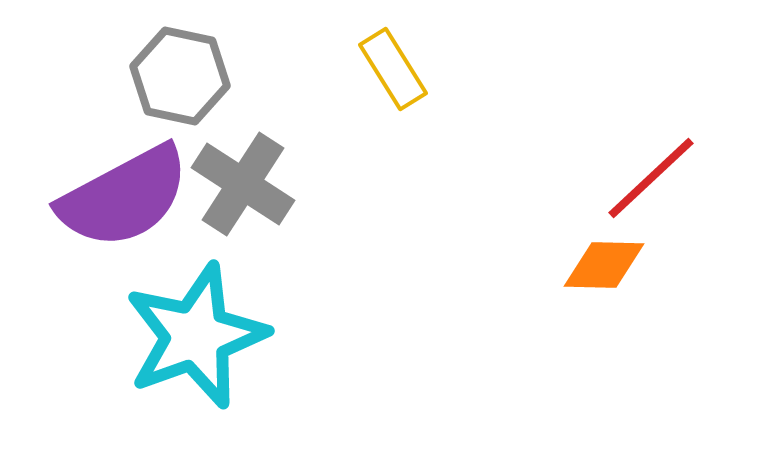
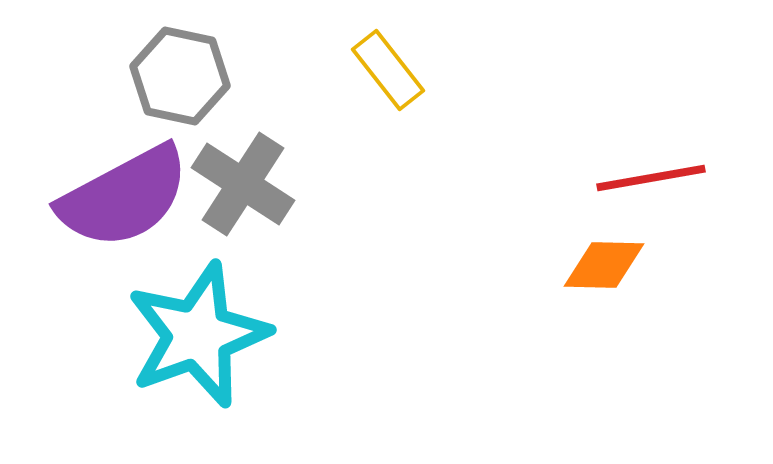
yellow rectangle: moved 5 px left, 1 px down; rotated 6 degrees counterclockwise
red line: rotated 33 degrees clockwise
cyan star: moved 2 px right, 1 px up
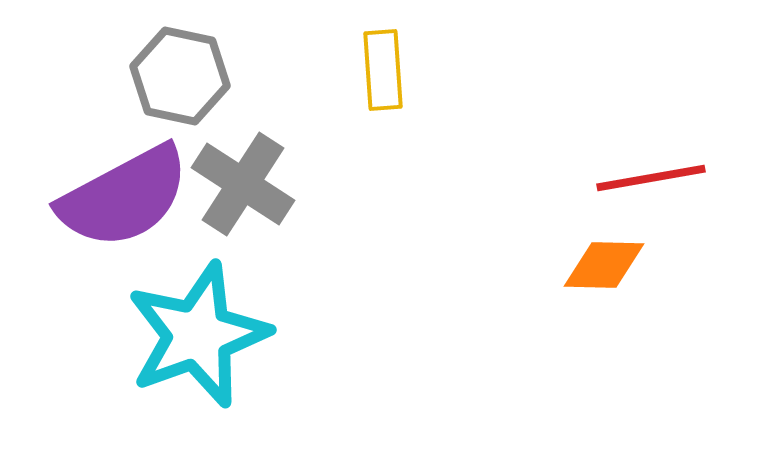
yellow rectangle: moved 5 px left; rotated 34 degrees clockwise
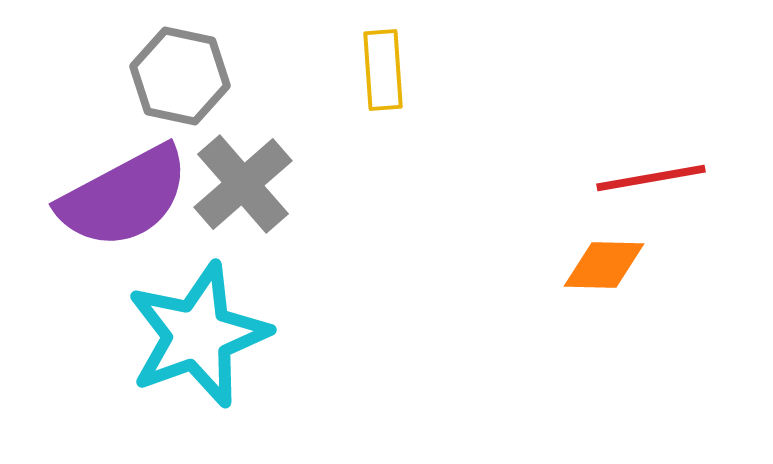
gray cross: rotated 16 degrees clockwise
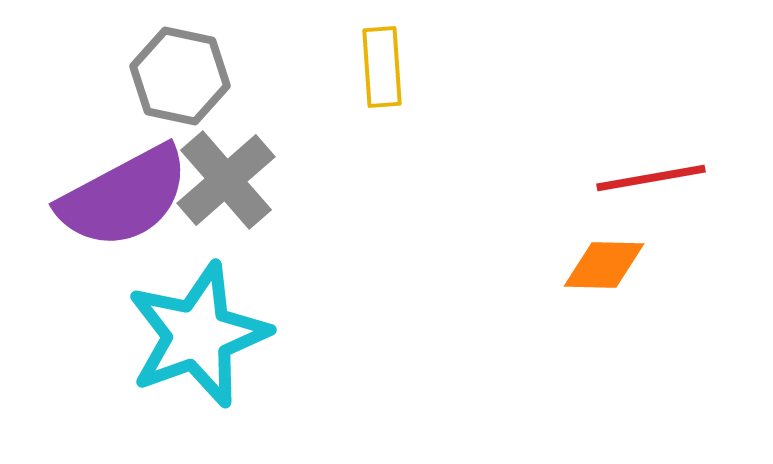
yellow rectangle: moved 1 px left, 3 px up
gray cross: moved 17 px left, 4 px up
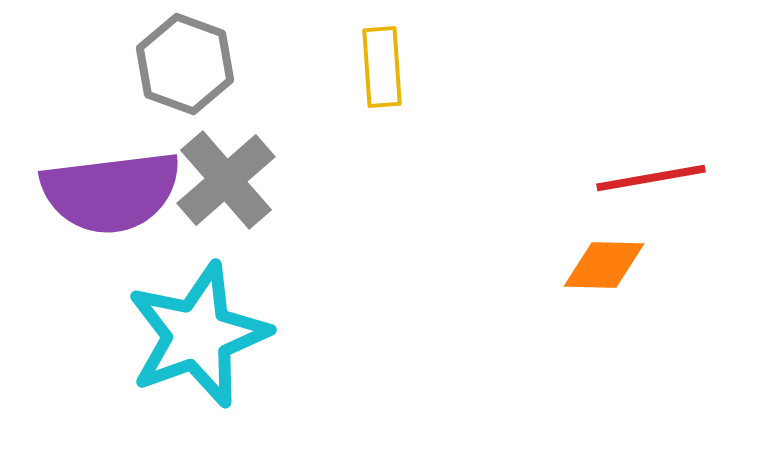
gray hexagon: moved 5 px right, 12 px up; rotated 8 degrees clockwise
purple semicircle: moved 13 px left, 5 px up; rotated 21 degrees clockwise
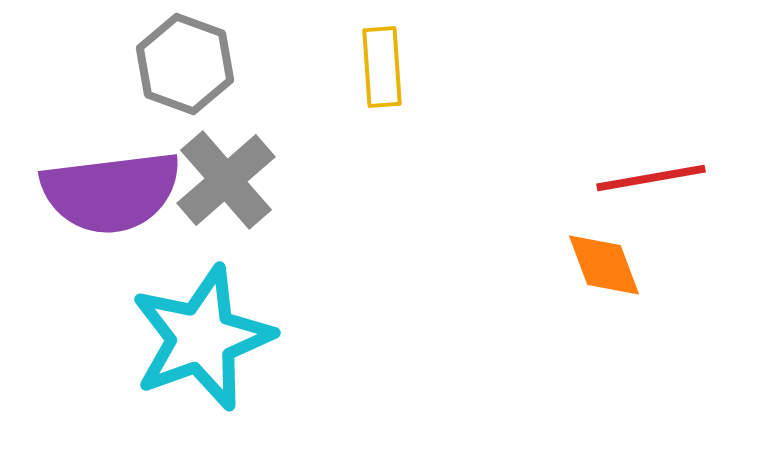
orange diamond: rotated 68 degrees clockwise
cyan star: moved 4 px right, 3 px down
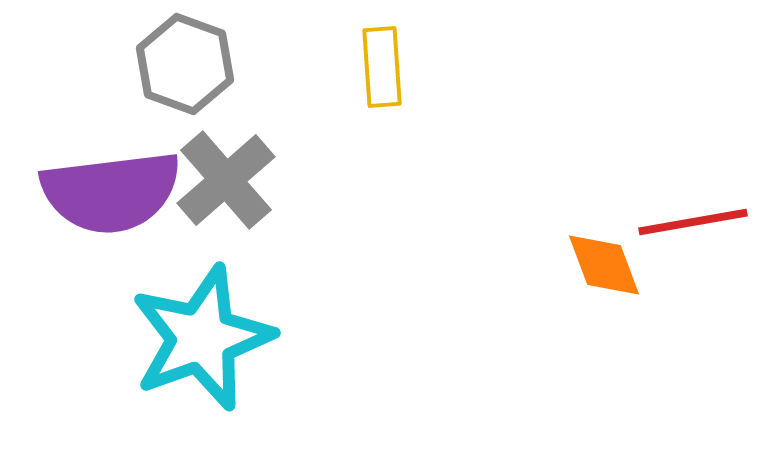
red line: moved 42 px right, 44 px down
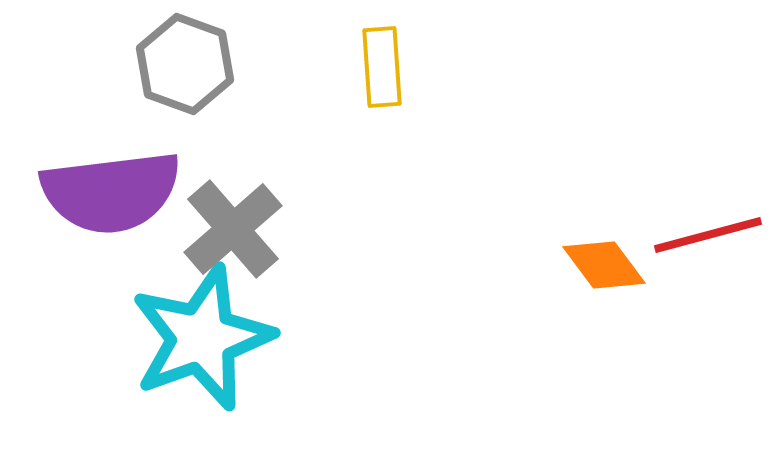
gray cross: moved 7 px right, 49 px down
red line: moved 15 px right, 13 px down; rotated 5 degrees counterclockwise
orange diamond: rotated 16 degrees counterclockwise
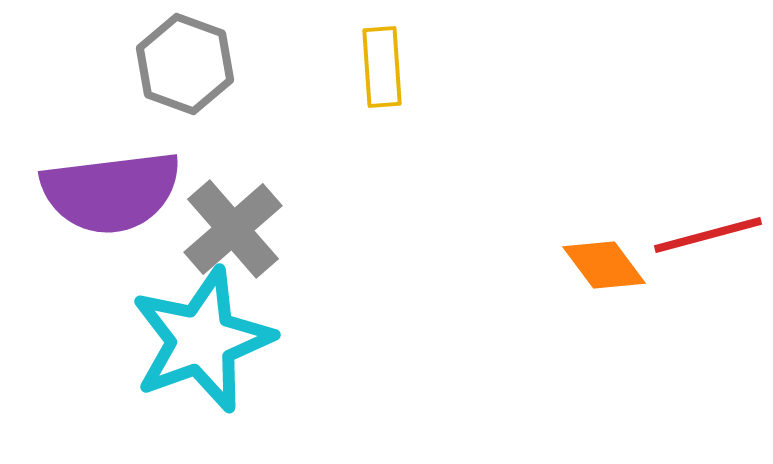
cyan star: moved 2 px down
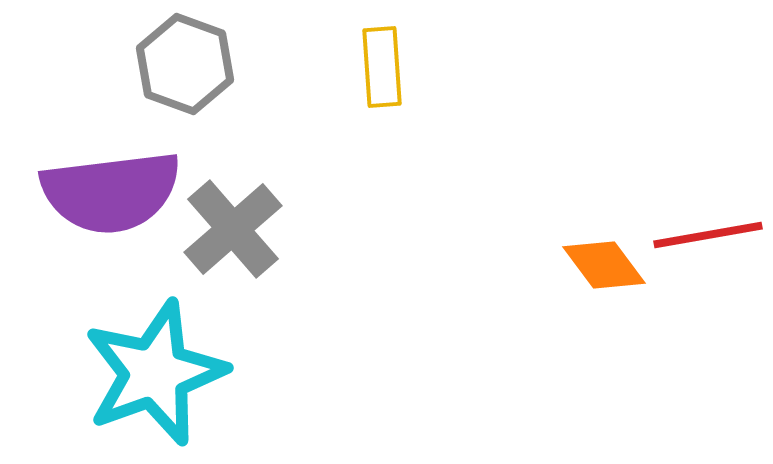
red line: rotated 5 degrees clockwise
cyan star: moved 47 px left, 33 px down
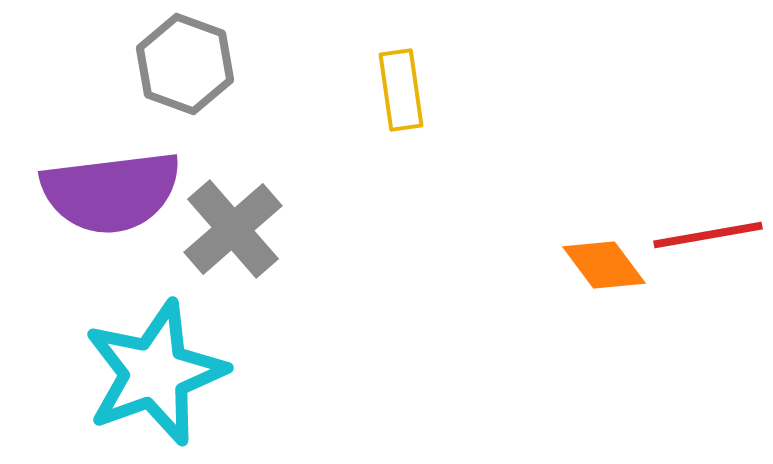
yellow rectangle: moved 19 px right, 23 px down; rotated 4 degrees counterclockwise
